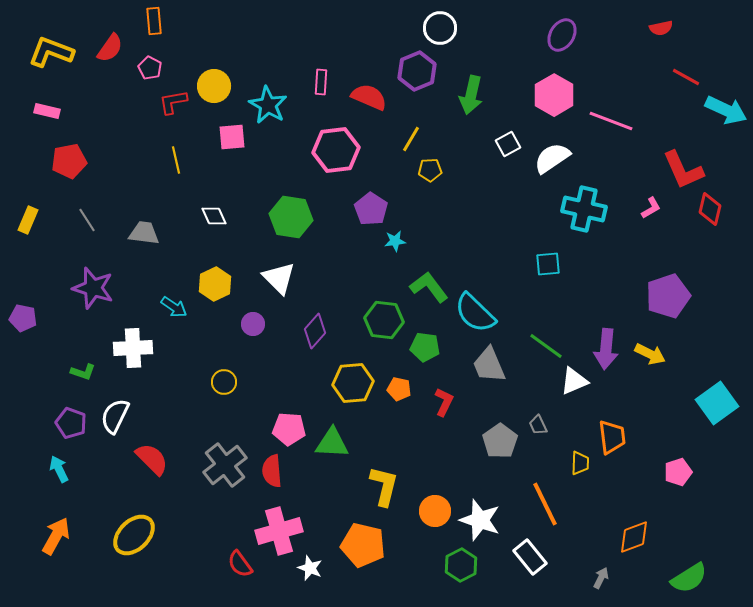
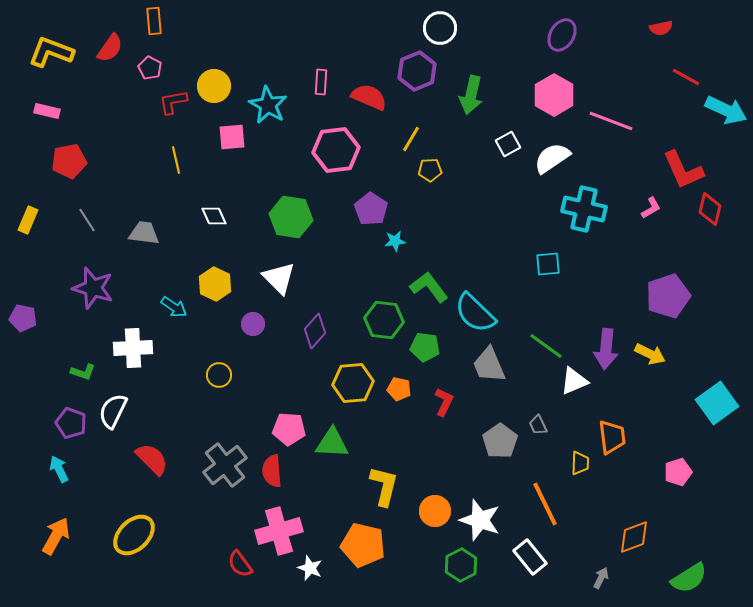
yellow hexagon at (215, 284): rotated 8 degrees counterclockwise
yellow circle at (224, 382): moved 5 px left, 7 px up
white semicircle at (115, 416): moved 2 px left, 5 px up
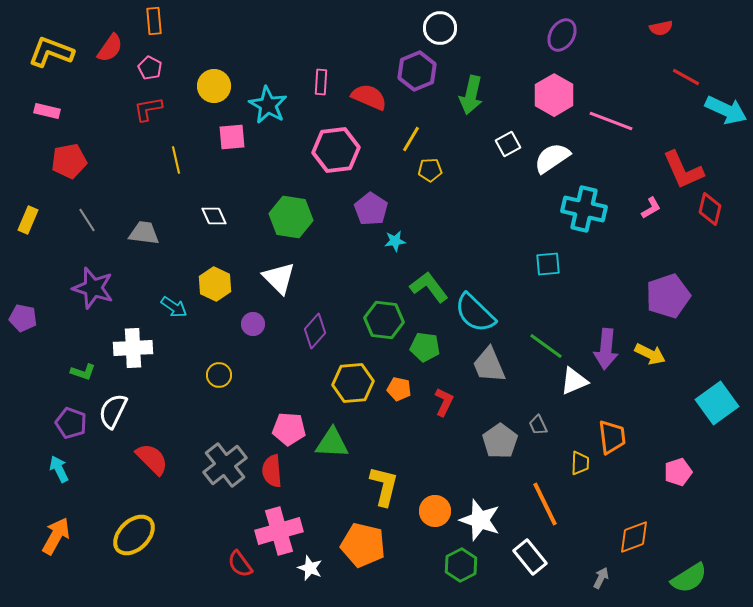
red L-shape at (173, 102): moved 25 px left, 7 px down
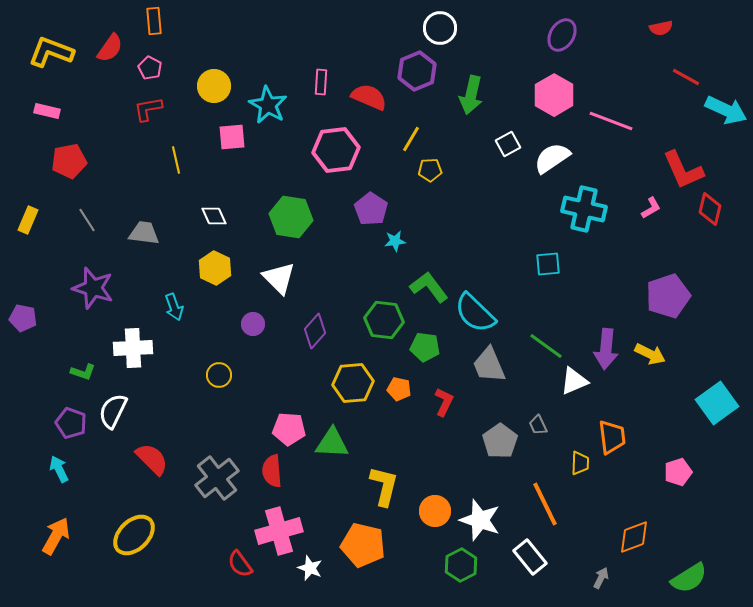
yellow hexagon at (215, 284): moved 16 px up
cyan arrow at (174, 307): rotated 36 degrees clockwise
gray cross at (225, 465): moved 8 px left, 13 px down
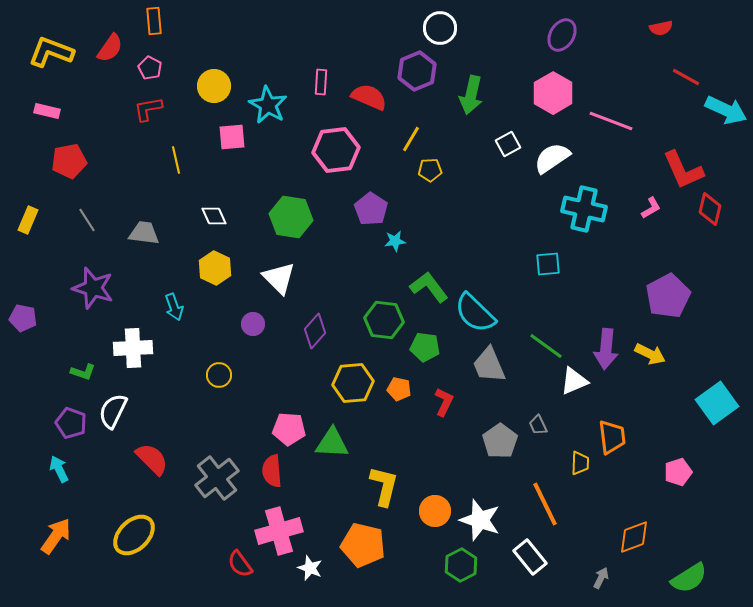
pink hexagon at (554, 95): moved 1 px left, 2 px up
purple pentagon at (668, 296): rotated 9 degrees counterclockwise
orange arrow at (56, 536): rotated 6 degrees clockwise
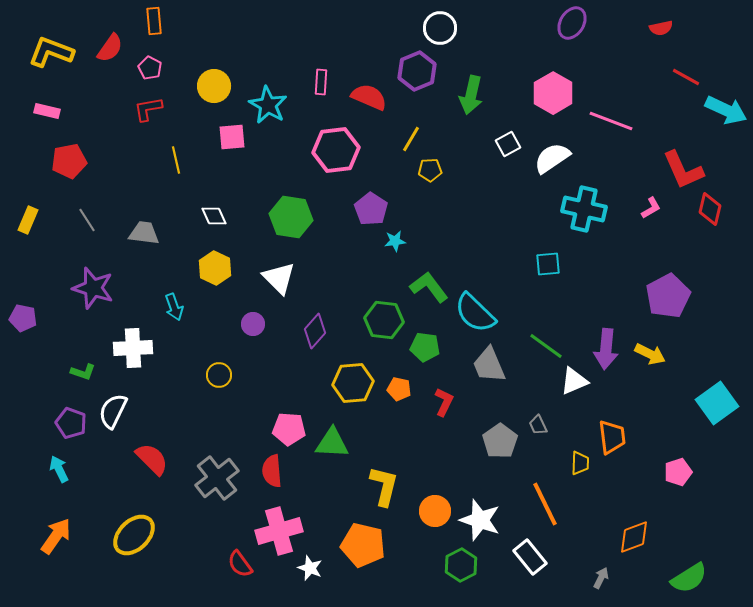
purple ellipse at (562, 35): moved 10 px right, 12 px up
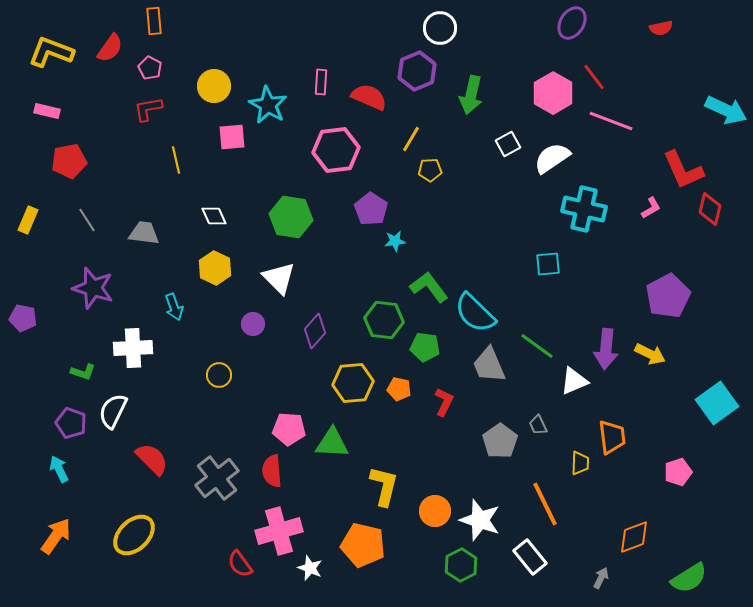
red line at (686, 77): moved 92 px left; rotated 24 degrees clockwise
green line at (546, 346): moved 9 px left
